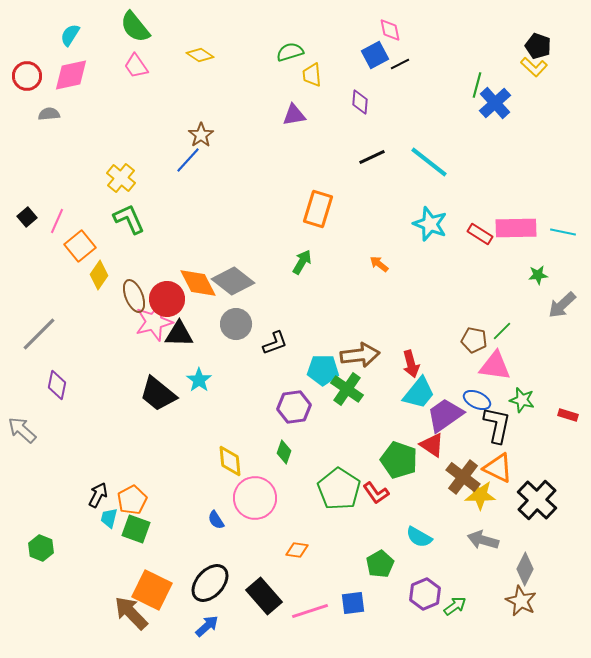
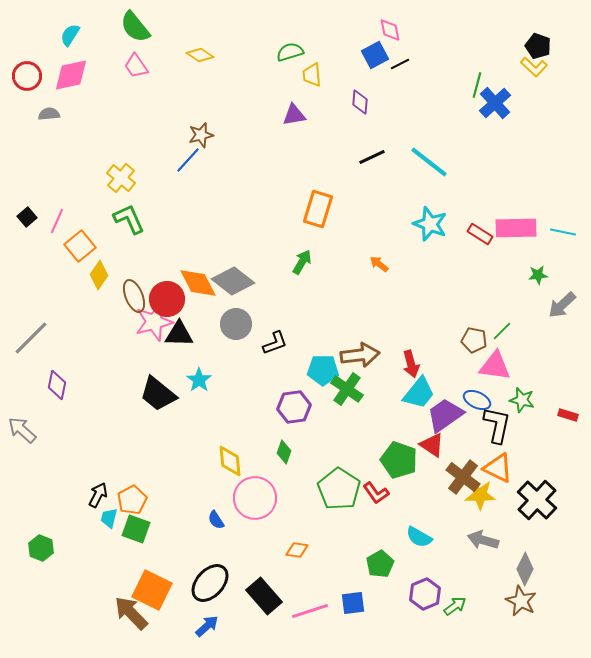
brown star at (201, 135): rotated 20 degrees clockwise
gray line at (39, 334): moved 8 px left, 4 px down
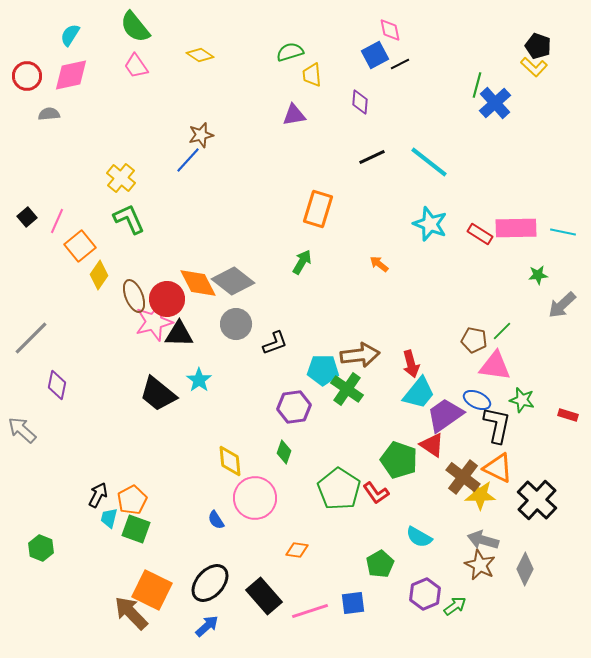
brown star at (521, 601): moved 41 px left, 36 px up
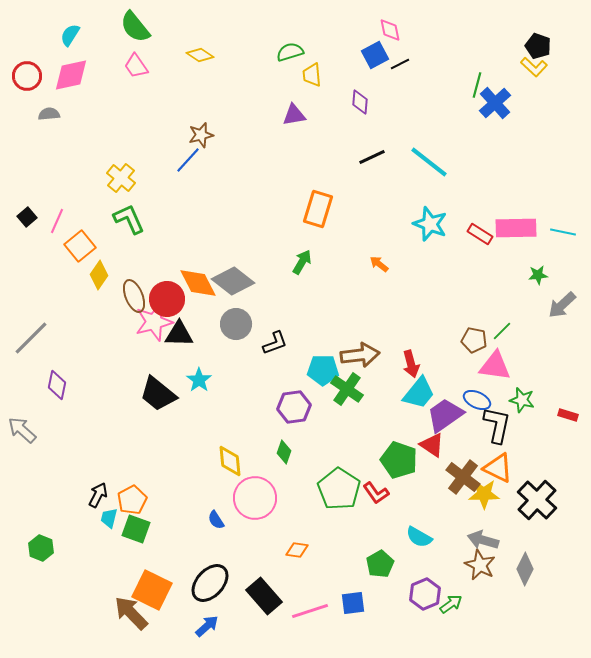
yellow star at (480, 495): moved 4 px right, 1 px up
green arrow at (455, 606): moved 4 px left, 2 px up
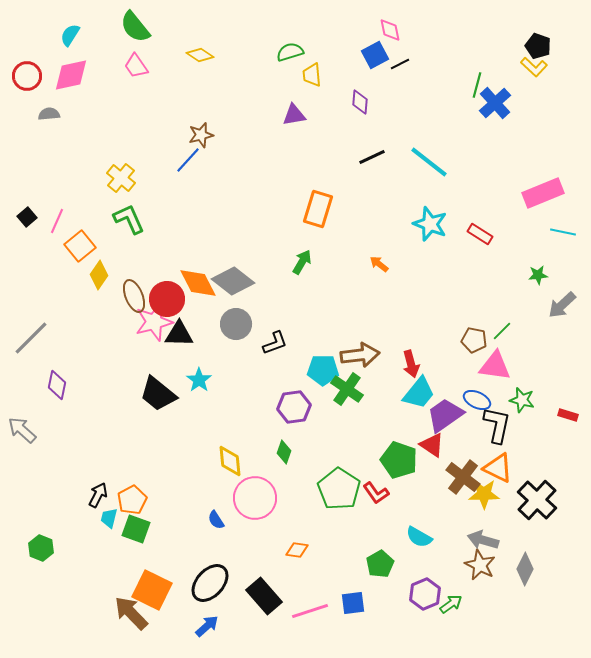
pink rectangle at (516, 228): moved 27 px right, 35 px up; rotated 21 degrees counterclockwise
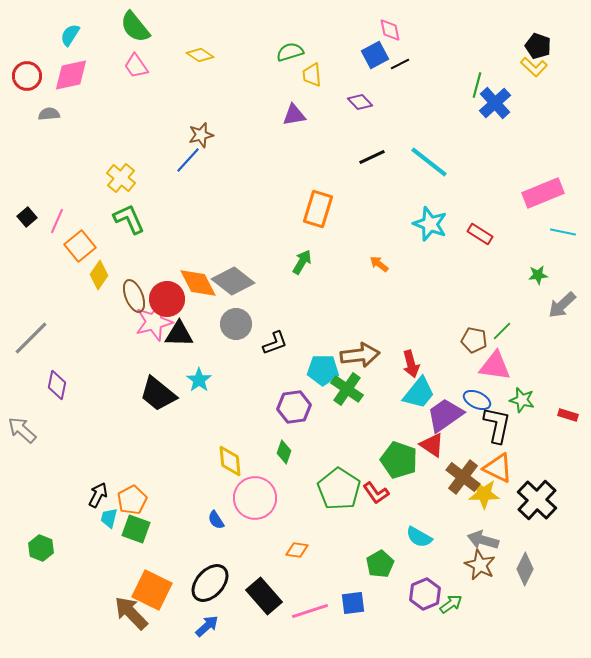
purple diamond at (360, 102): rotated 50 degrees counterclockwise
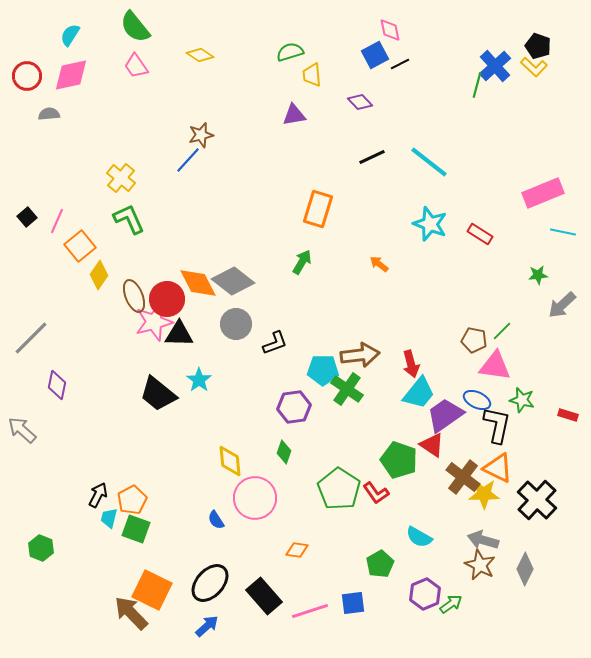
blue cross at (495, 103): moved 37 px up
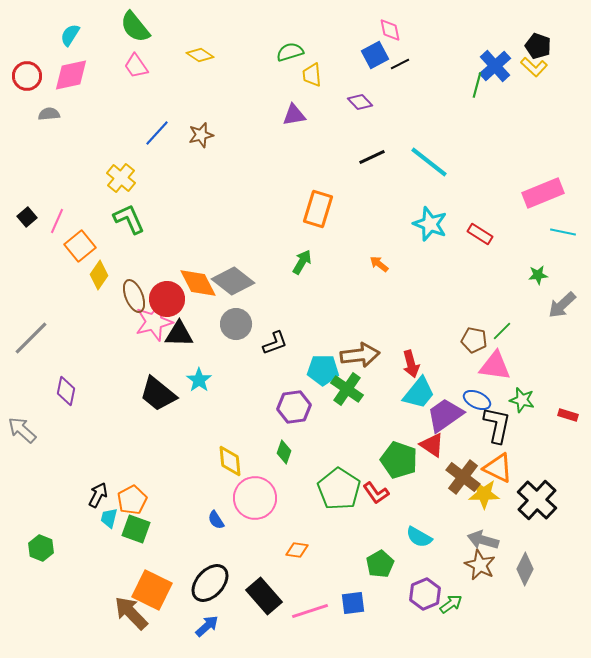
blue line at (188, 160): moved 31 px left, 27 px up
purple diamond at (57, 385): moved 9 px right, 6 px down
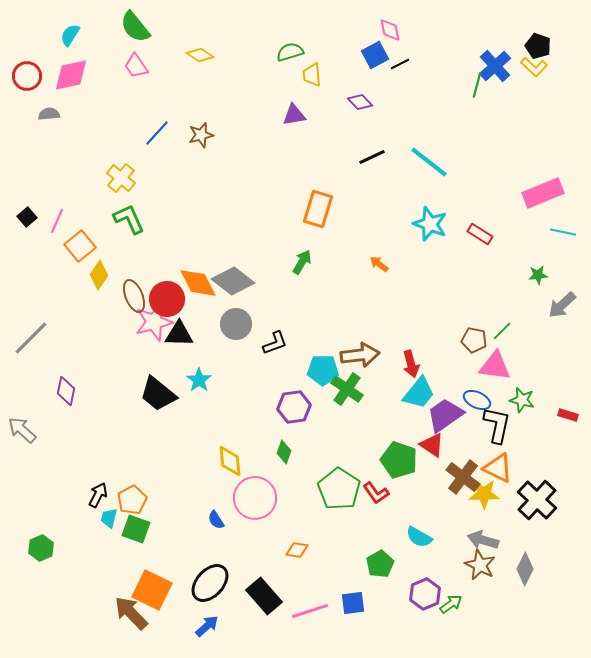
green hexagon at (41, 548): rotated 15 degrees clockwise
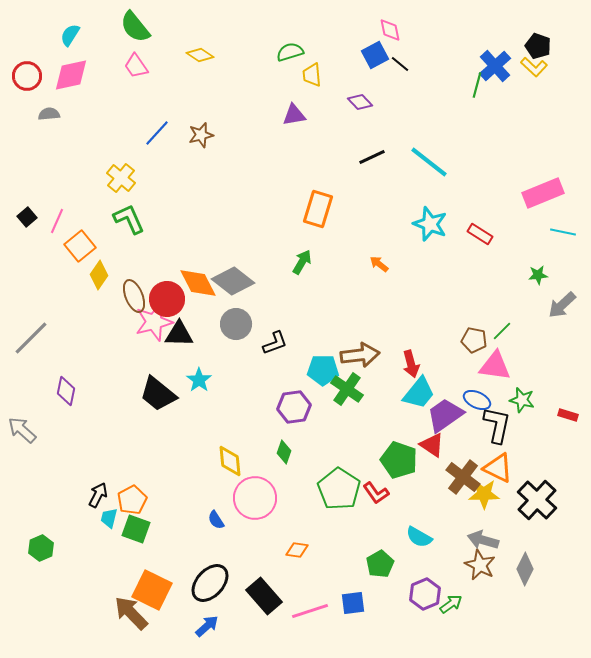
black line at (400, 64): rotated 66 degrees clockwise
